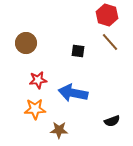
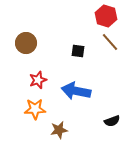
red hexagon: moved 1 px left, 1 px down
red star: rotated 12 degrees counterclockwise
blue arrow: moved 3 px right, 2 px up
brown star: rotated 12 degrees counterclockwise
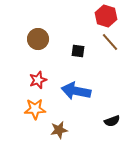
brown circle: moved 12 px right, 4 px up
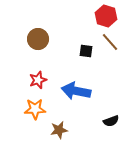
black square: moved 8 px right
black semicircle: moved 1 px left
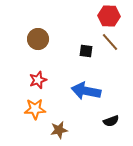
red hexagon: moved 3 px right; rotated 15 degrees counterclockwise
blue arrow: moved 10 px right
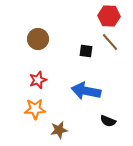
black semicircle: moved 3 px left; rotated 42 degrees clockwise
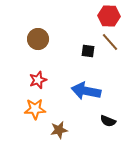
black square: moved 2 px right
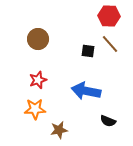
brown line: moved 2 px down
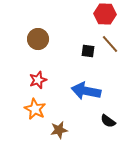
red hexagon: moved 4 px left, 2 px up
orange star: rotated 30 degrees clockwise
black semicircle: rotated 14 degrees clockwise
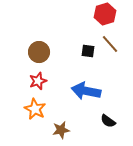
red hexagon: rotated 20 degrees counterclockwise
brown circle: moved 1 px right, 13 px down
red star: moved 1 px down
brown star: moved 2 px right
